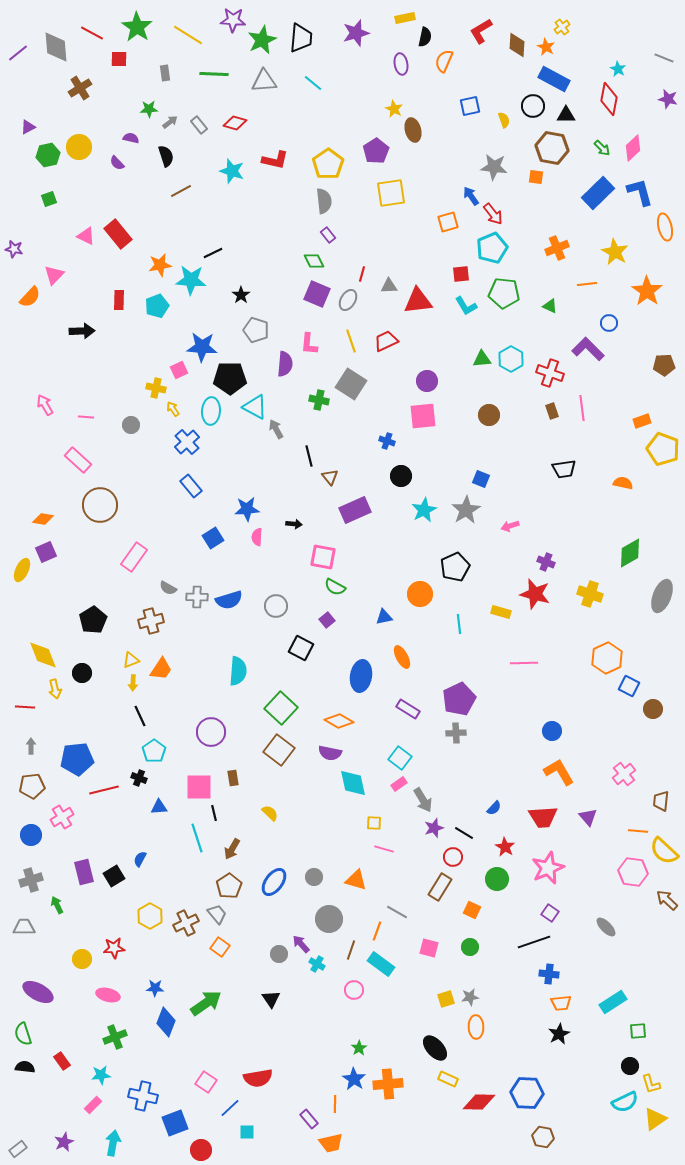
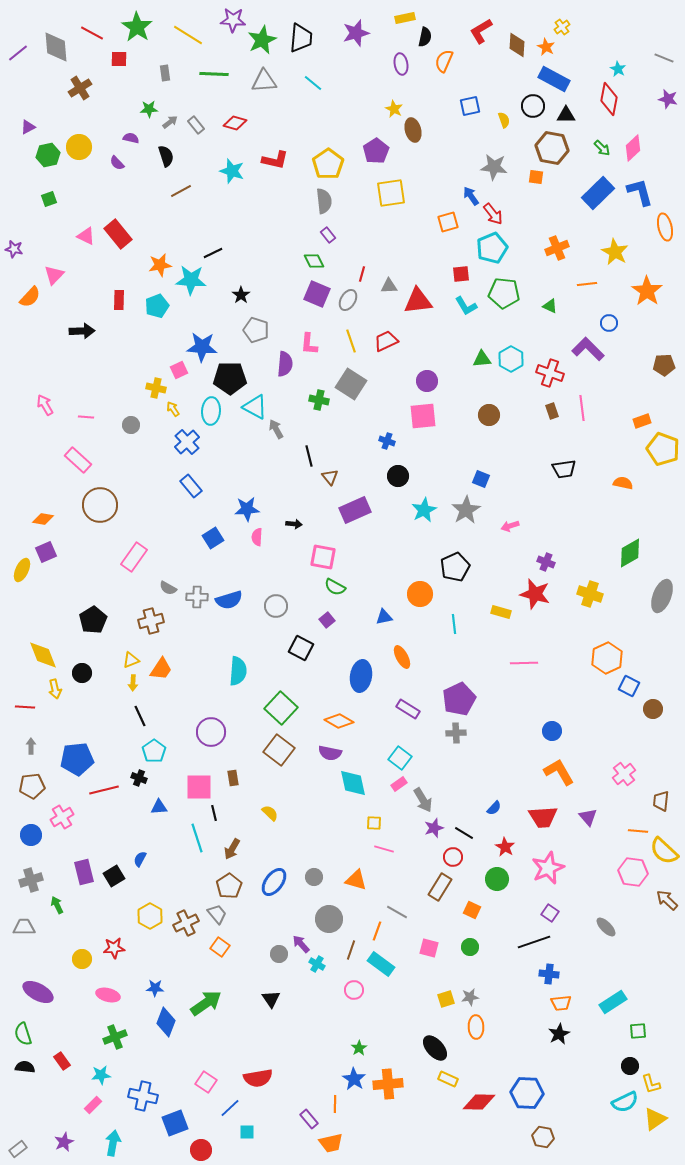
gray rectangle at (199, 125): moved 3 px left
black circle at (401, 476): moved 3 px left
cyan line at (459, 624): moved 5 px left
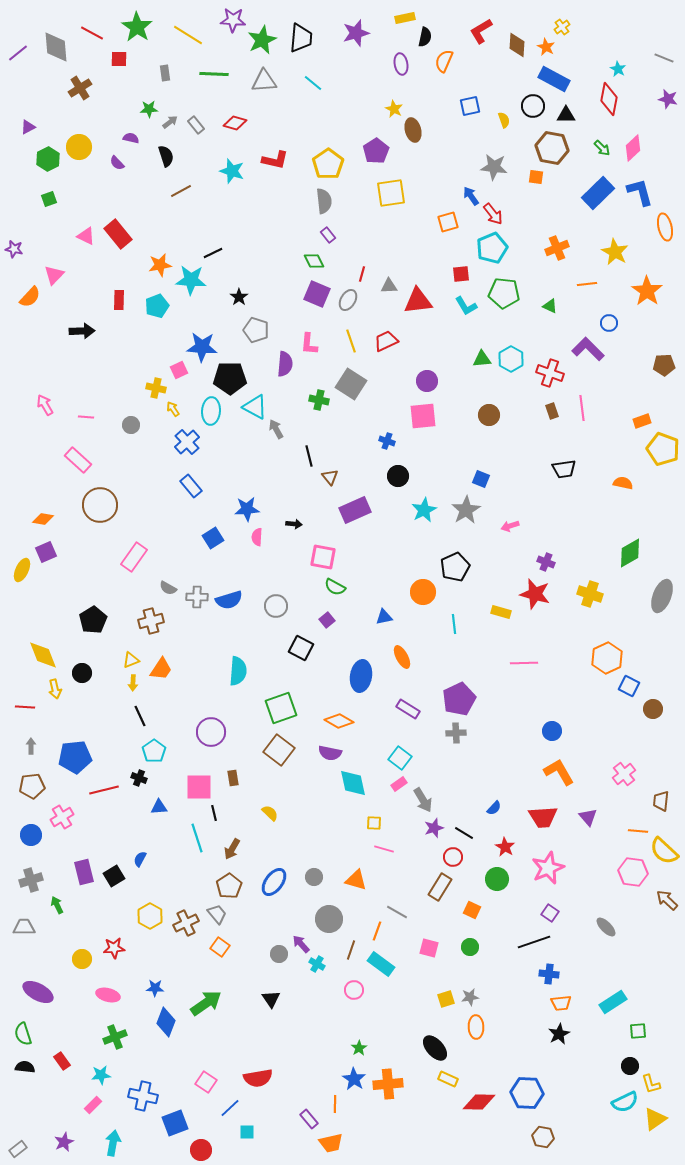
green hexagon at (48, 155): moved 4 px down; rotated 15 degrees counterclockwise
black star at (241, 295): moved 2 px left, 2 px down
orange circle at (420, 594): moved 3 px right, 2 px up
green square at (281, 708): rotated 28 degrees clockwise
blue pentagon at (77, 759): moved 2 px left, 2 px up
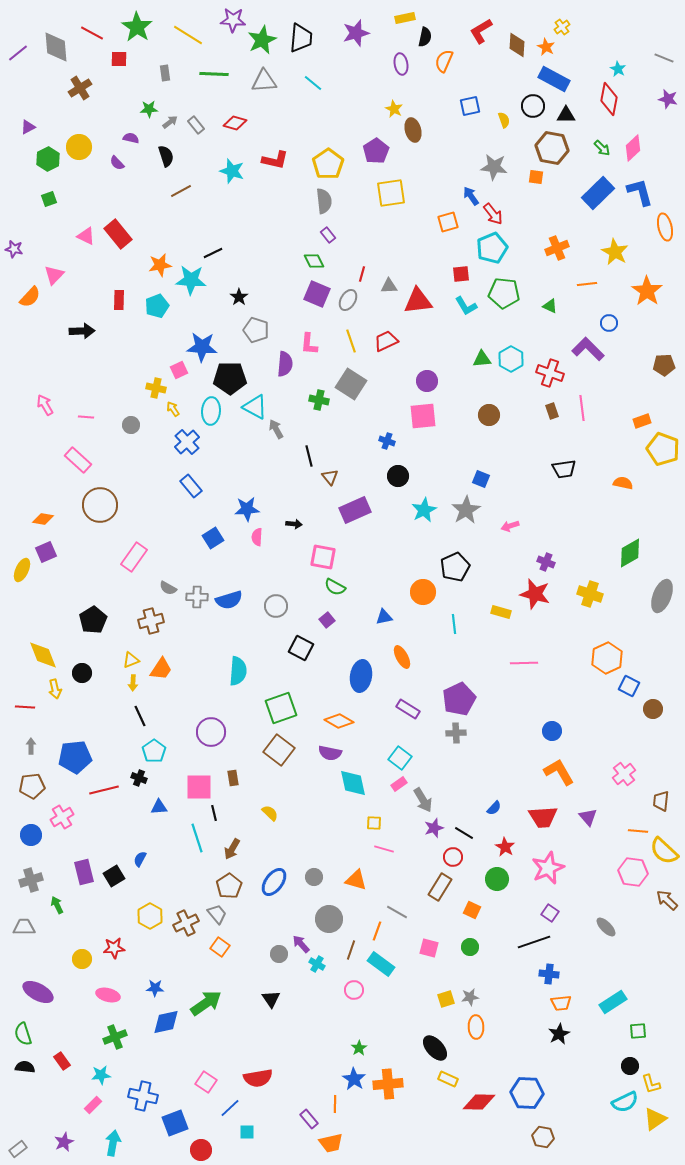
blue diamond at (166, 1022): rotated 56 degrees clockwise
